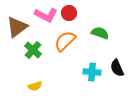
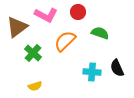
red circle: moved 9 px right, 1 px up
green cross: moved 3 px down
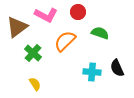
yellow semicircle: moved 2 px up; rotated 104 degrees counterclockwise
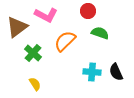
red circle: moved 10 px right, 1 px up
black semicircle: moved 1 px left, 4 px down
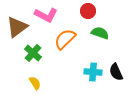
orange semicircle: moved 2 px up
cyan cross: moved 1 px right
yellow semicircle: moved 1 px up
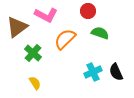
cyan cross: rotated 30 degrees counterclockwise
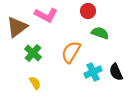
orange semicircle: moved 6 px right, 13 px down; rotated 15 degrees counterclockwise
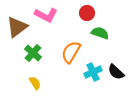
red circle: moved 1 px left, 2 px down
black semicircle: rotated 24 degrees counterclockwise
